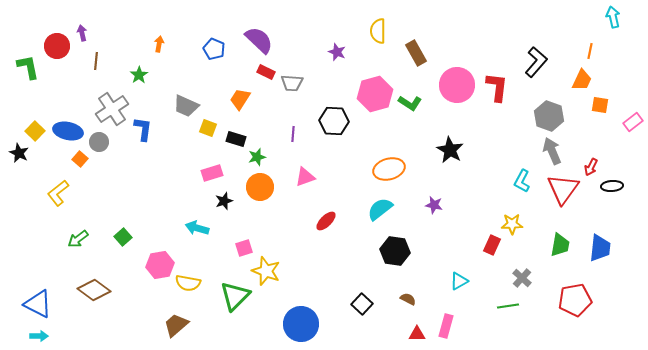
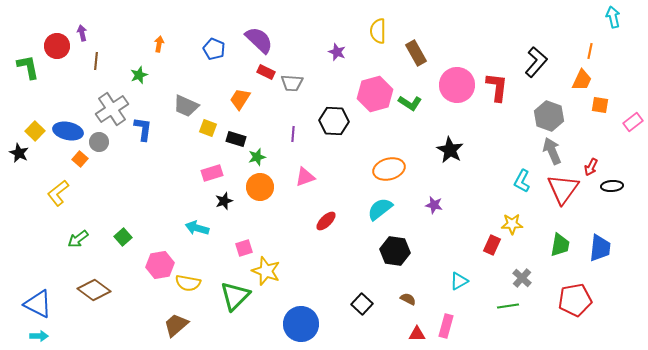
green star at (139, 75): rotated 12 degrees clockwise
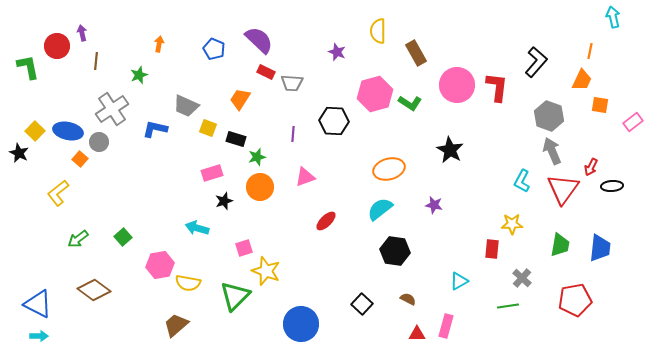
blue L-shape at (143, 129): moved 12 px right; rotated 85 degrees counterclockwise
red rectangle at (492, 245): moved 4 px down; rotated 18 degrees counterclockwise
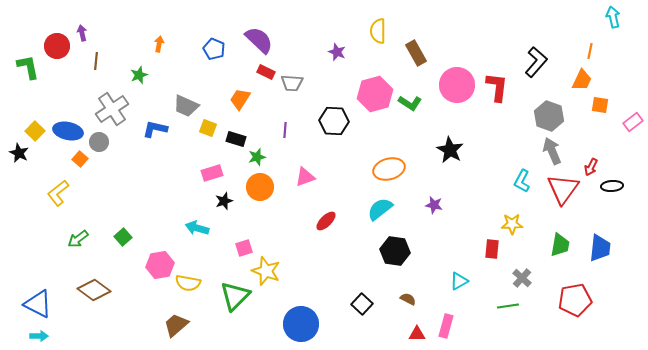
purple line at (293, 134): moved 8 px left, 4 px up
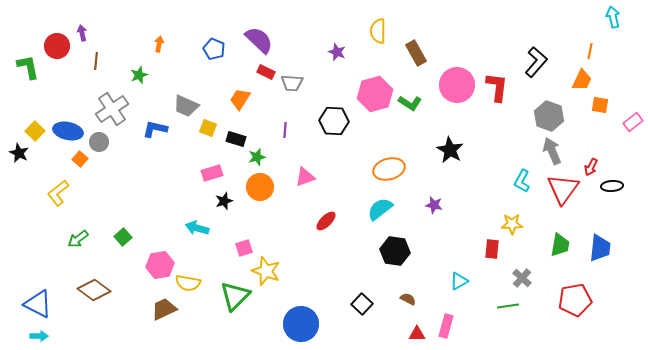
brown trapezoid at (176, 325): moved 12 px left, 16 px up; rotated 16 degrees clockwise
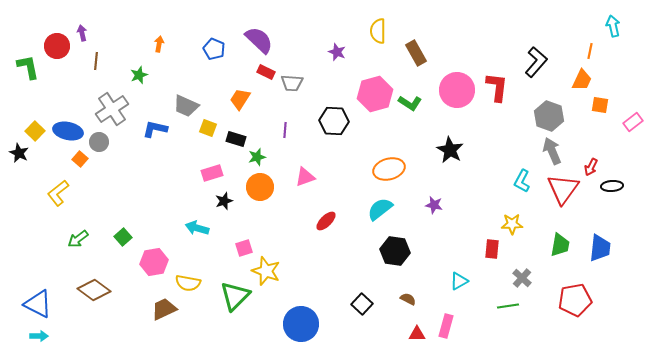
cyan arrow at (613, 17): moved 9 px down
pink circle at (457, 85): moved 5 px down
pink hexagon at (160, 265): moved 6 px left, 3 px up
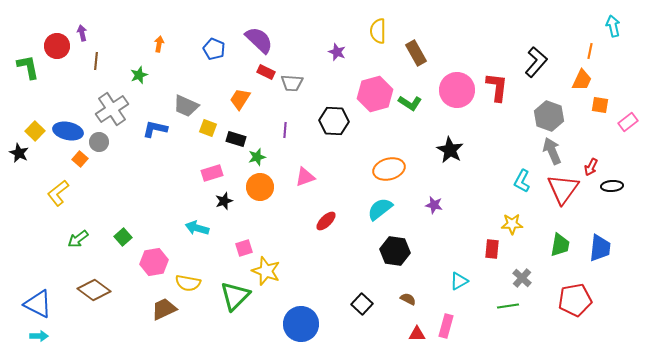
pink rectangle at (633, 122): moved 5 px left
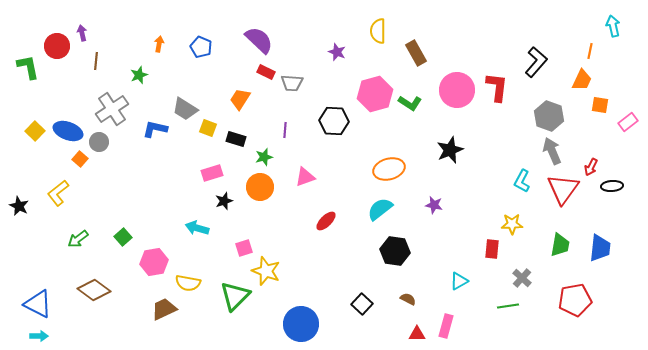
blue pentagon at (214, 49): moved 13 px left, 2 px up
gray trapezoid at (186, 106): moved 1 px left, 3 px down; rotated 8 degrees clockwise
blue ellipse at (68, 131): rotated 8 degrees clockwise
black star at (450, 150): rotated 20 degrees clockwise
black star at (19, 153): moved 53 px down
green star at (257, 157): moved 7 px right
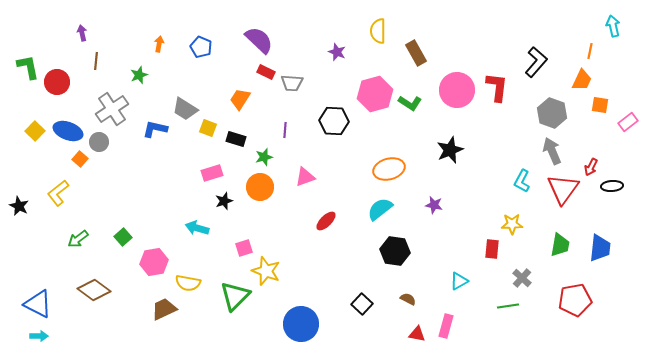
red circle at (57, 46): moved 36 px down
gray hexagon at (549, 116): moved 3 px right, 3 px up
red triangle at (417, 334): rotated 12 degrees clockwise
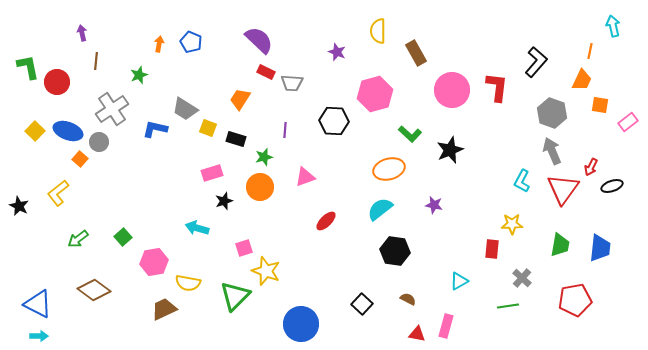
blue pentagon at (201, 47): moved 10 px left, 5 px up
pink circle at (457, 90): moved 5 px left
green L-shape at (410, 103): moved 31 px down; rotated 10 degrees clockwise
black ellipse at (612, 186): rotated 15 degrees counterclockwise
